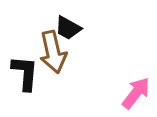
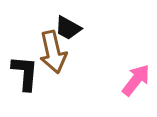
pink arrow: moved 13 px up
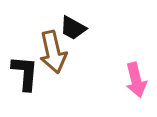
black trapezoid: moved 5 px right
pink arrow: rotated 128 degrees clockwise
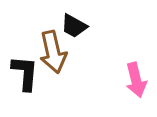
black trapezoid: moved 1 px right, 2 px up
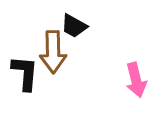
brown arrow: rotated 12 degrees clockwise
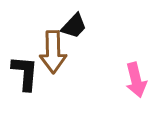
black trapezoid: rotated 76 degrees counterclockwise
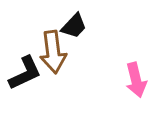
brown arrow: rotated 6 degrees counterclockwise
black L-shape: rotated 60 degrees clockwise
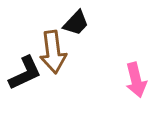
black trapezoid: moved 2 px right, 3 px up
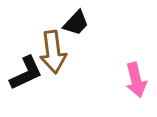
black L-shape: moved 1 px right
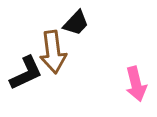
pink arrow: moved 4 px down
